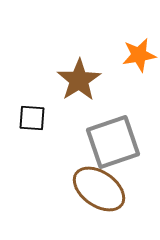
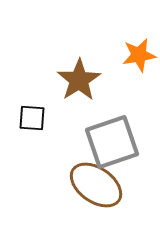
gray square: moved 1 px left
brown ellipse: moved 3 px left, 4 px up
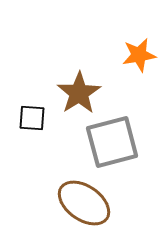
brown star: moved 13 px down
gray square: rotated 4 degrees clockwise
brown ellipse: moved 12 px left, 18 px down
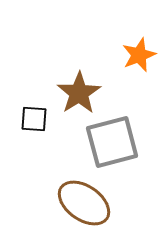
orange star: rotated 12 degrees counterclockwise
black square: moved 2 px right, 1 px down
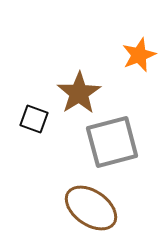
black square: rotated 16 degrees clockwise
brown ellipse: moved 7 px right, 5 px down
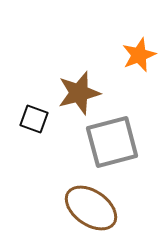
brown star: rotated 18 degrees clockwise
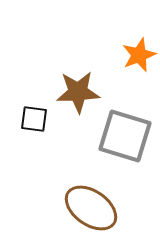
brown star: moved 1 px left, 1 px up; rotated 12 degrees clockwise
black square: rotated 12 degrees counterclockwise
gray square: moved 13 px right, 6 px up; rotated 32 degrees clockwise
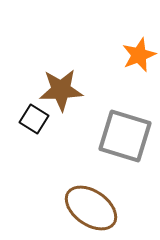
brown star: moved 17 px left, 2 px up
black square: rotated 24 degrees clockwise
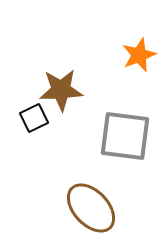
black square: moved 1 px up; rotated 32 degrees clockwise
gray square: rotated 10 degrees counterclockwise
brown ellipse: rotated 12 degrees clockwise
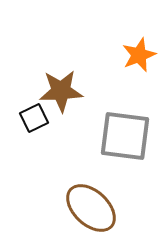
brown star: moved 1 px down
brown ellipse: rotated 4 degrees counterclockwise
